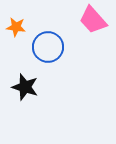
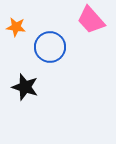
pink trapezoid: moved 2 px left
blue circle: moved 2 px right
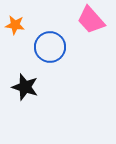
orange star: moved 1 px left, 2 px up
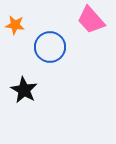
black star: moved 1 px left, 3 px down; rotated 12 degrees clockwise
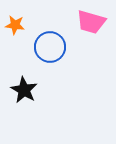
pink trapezoid: moved 2 px down; rotated 32 degrees counterclockwise
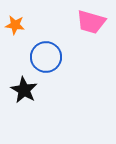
blue circle: moved 4 px left, 10 px down
